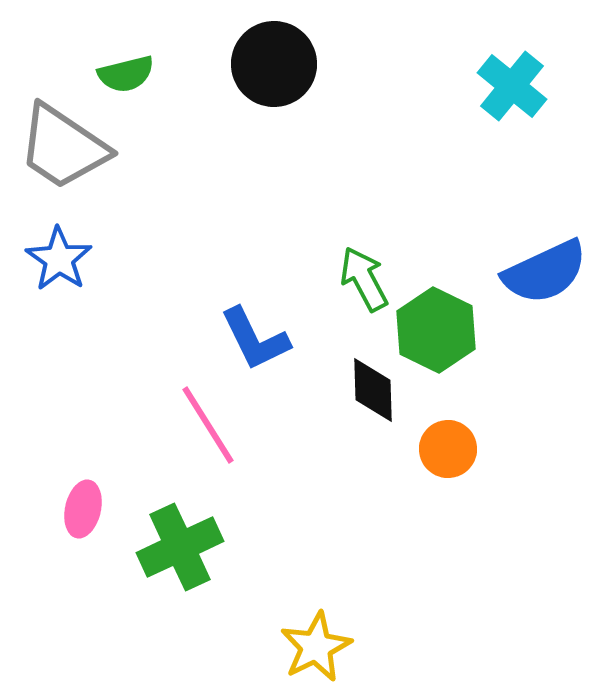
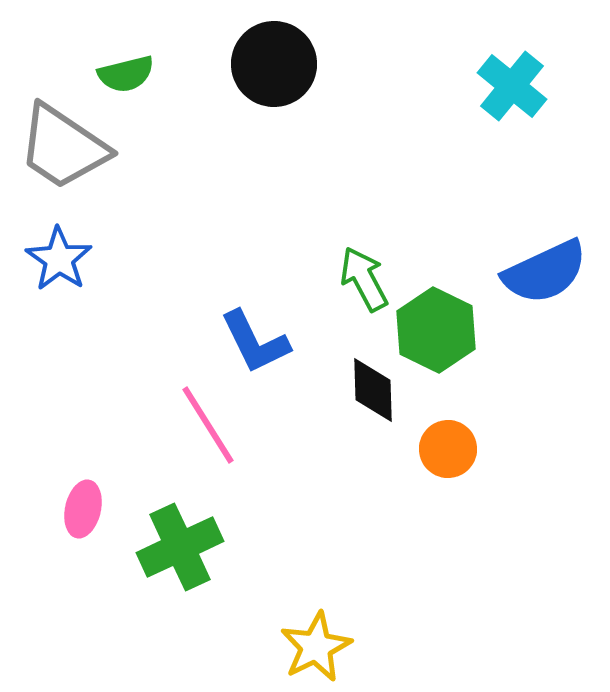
blue L-shape: moved 3 px down
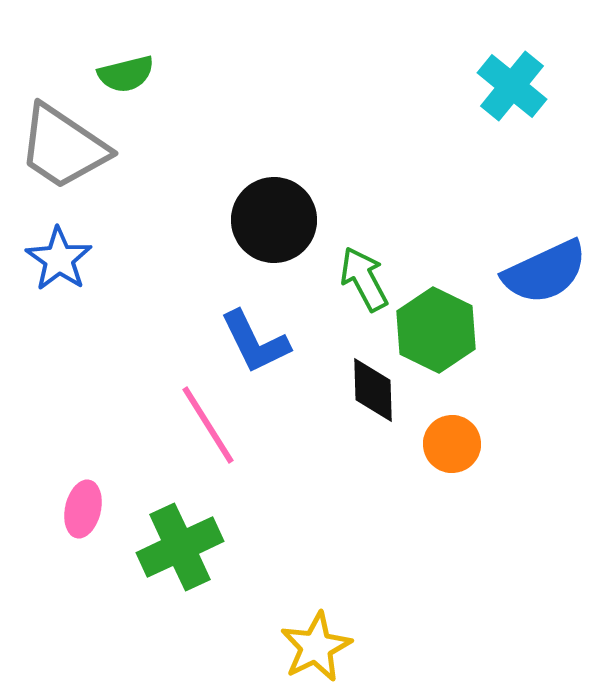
black circle: moved 156 px down
orange circle: moved 4 px right, 5 px up
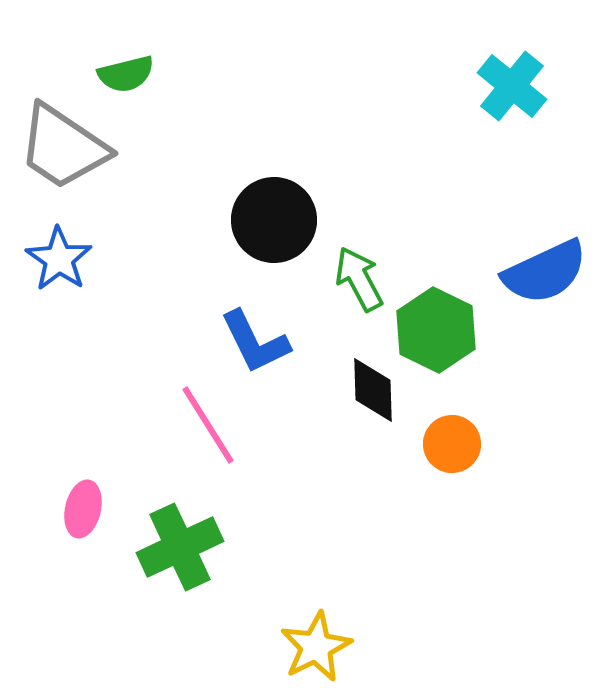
green arrow: moved 5 px left
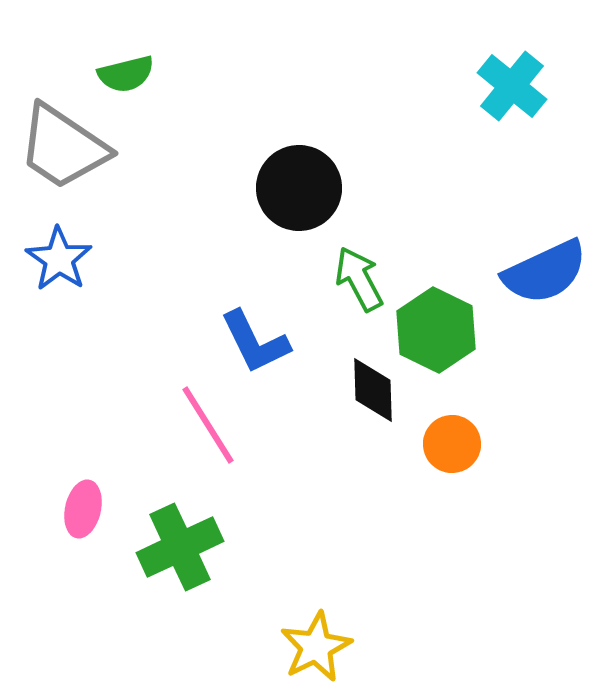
black circle: moved 25 px right, 32 px up
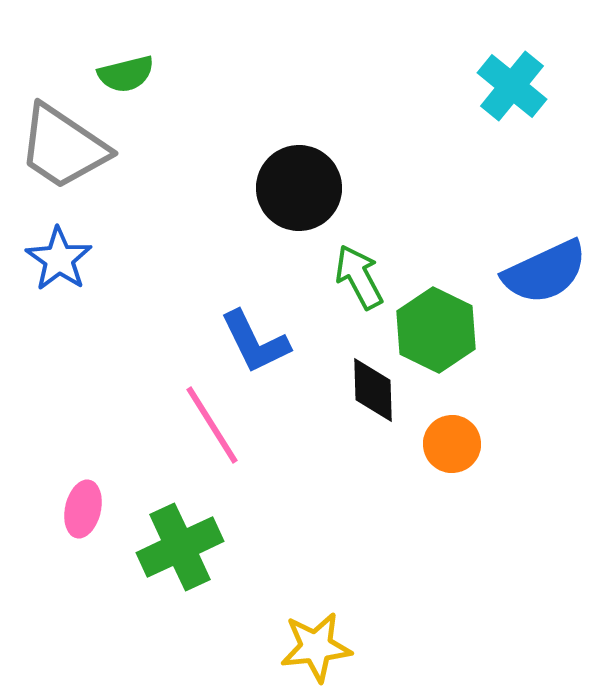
green arrow: moved 2 px up
pink line: moved 4 px right
yellow star: rotated 20 degrees clockwise
